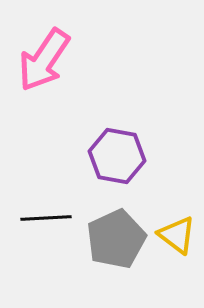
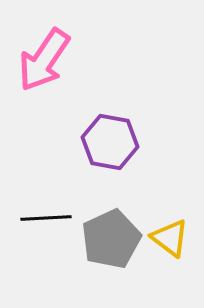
purple hexagon: moved 7 px left, 14 px up
yellow triangle: moved 7 px left, 3 px down
gray pentagon: moved 5 px left
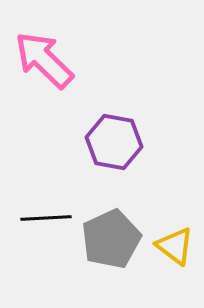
pink arrow: rotated 100 degrees clockwise
purple hexagon: moved 4 px right
yellow triangle: moved 5 px right, 8 px down
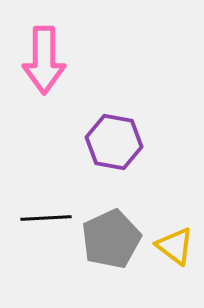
pink arrow: rotated 134 degrees counterclockwise
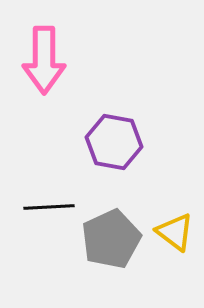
black line: moved 3 px right, 11 px up
yellow triangle: moved 14 px up
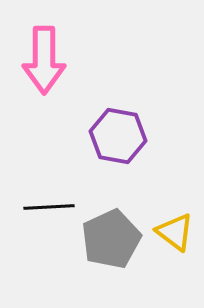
purple hexagon: moved 4 px right, 6 px up
